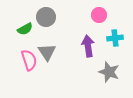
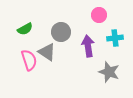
gray circle: moved 15 px right, 15 px down
gray triangle: rotated 24 degrees counterclockwise
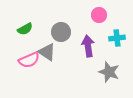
cyan cross: moved 2 px right
pink semicircle: rotated 85 degrees clockwise
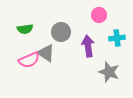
green semicircle: rotated 21 degrees clockwise
gray triangle: moved 1 px left, 1 px down
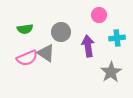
pink semicircle: moved 2 px left, 2 px up
gray star: moved 2 px right; rotated 20 degrees clockwise
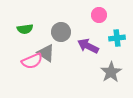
purple arrow: rotated 55 degrees counterclockwise
pink semicircle: moved 5 px right, 3 px down
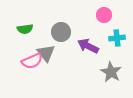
pink circle: moved 5 px right
gray triangle: rotated 18 degrees clockwise
gray star: rotated 10 degrees counterclockwise
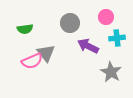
pink circle: moved 2 px right, 2 px down
gray circle: moved 9 px right, 9 px up
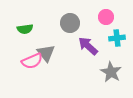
purple arrow: rotated 15 degrees clockwise
